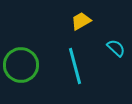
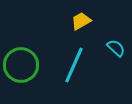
cyan line: moved 1 px left, 1 px up; rotated 39 degrees clockwise
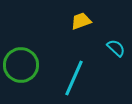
yellow trapezoid: rotated 10 degrees clockwise
cyan line: moved 13 px down
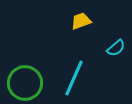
cyan semicircle: rotated 96 degrees clockwise
green circle: moved 4 px right, 18 px down
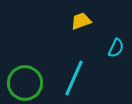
cyan semicircle: rotated 24 degrees counterclockwise
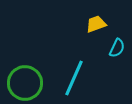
yellow trapezoid: moved 15 px right, 3 px down
cyan semicircle: moved 1 px right
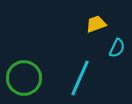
cyan line: moved 6 px right
green circle: moved 1 px left, 5 px up
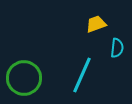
cyan semicircle: rotated 18 degrees counterclockwise
cyan line: moved 2 px right, 3 px up
